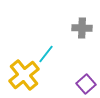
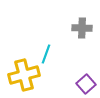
cyan line: rotated 18 degrees counterclockwise
yellow cross: rotated 24 degrees clockwise
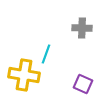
yellow cross: rotated 24 degrees clockwise
purple square: moved 3 px left; rotated 24 degrees counterclockwise
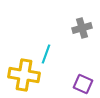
gray cross: rotated 18 degrees counterclockwise
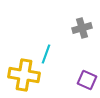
purple square: moved 4 px right, 4 px up
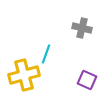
gray cross: rotated 30 degrees clockwise
yellow cross: rotated 24 degrees counterclockwise
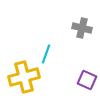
yellow cross: moved 2 px down
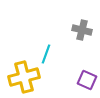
gray cross: moved 2 px down
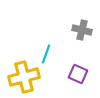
purple square: moved 9 px left, 6 px up
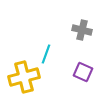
purple square: moved 5 px right, 2 px up
